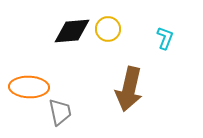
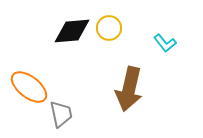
yellow circle: moved 1 px right, 1 px up
cyan L-shape: moved 5 px down; rotated 120 degrees clockwise
orange ellipse: rotated 36 degrees clockwise
gray trapezoid: moved 1 px right, 2 px down
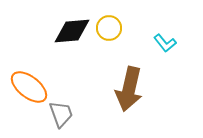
gray trapezoid: rotated 8 degrees counterclockwise
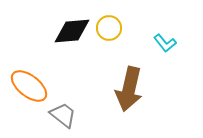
orange ellipse: moved 1 px up
gray trapezoid: moved 2 px right, 1 px down; rotated 32 degrees counterclockwise
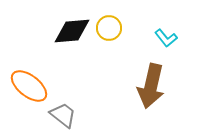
cyan L-shape: moved 1 px right, 5 px up
brown arrow: moved 22 px right, 3 px up
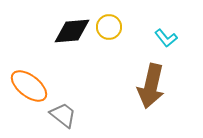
yellow circle: moved 1 px up
